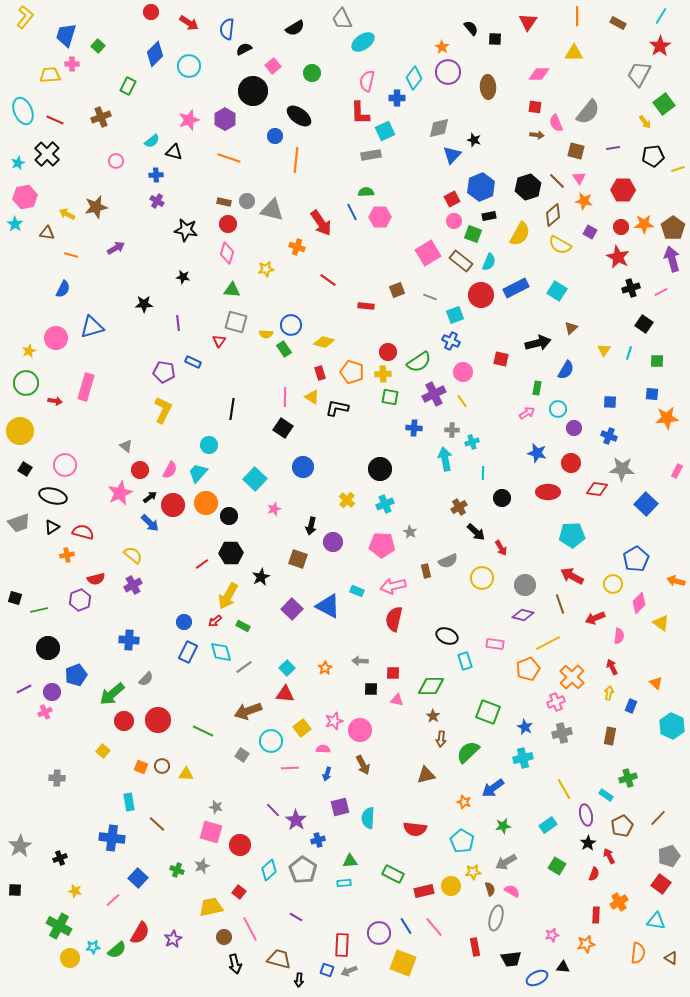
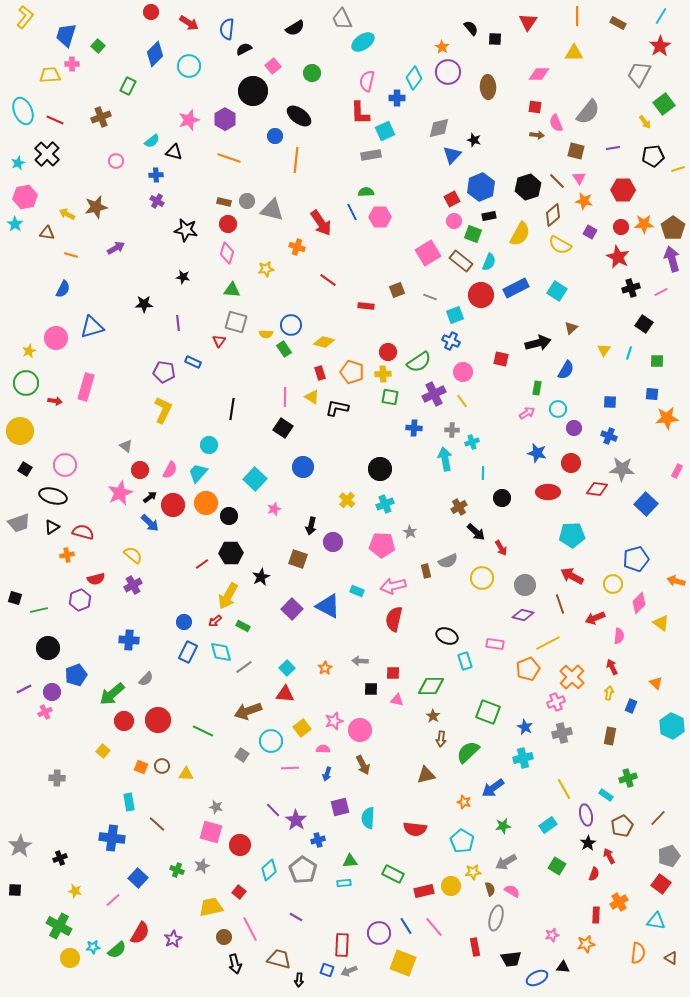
blue pentagon at (636, 559): rotated 15 degrees clockwise
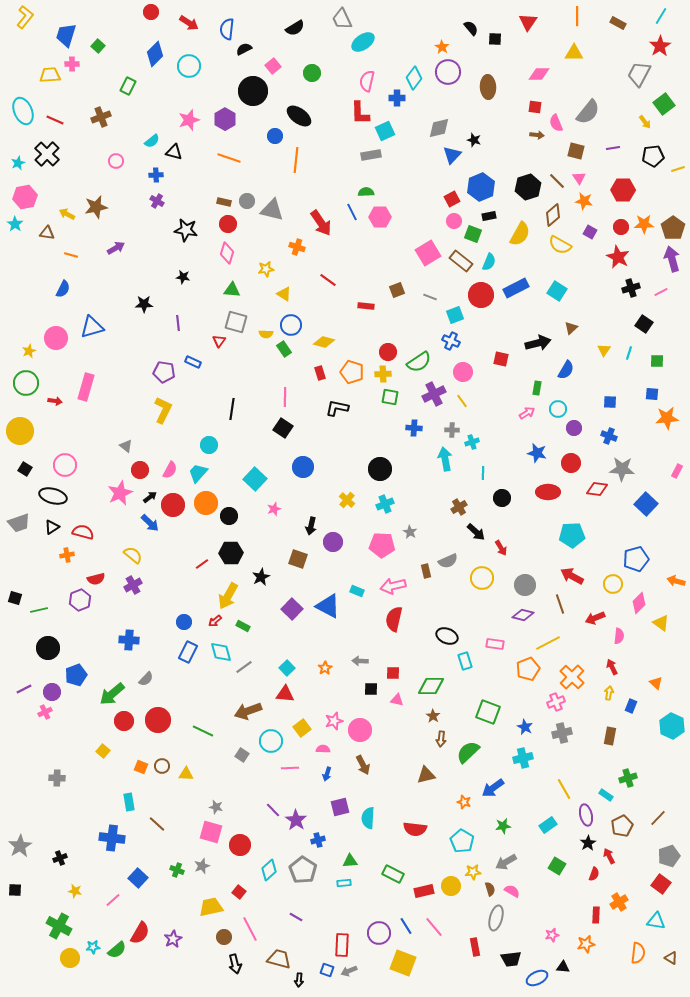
yellow triangle at (312, 397): moved 28 px left, 103 px up
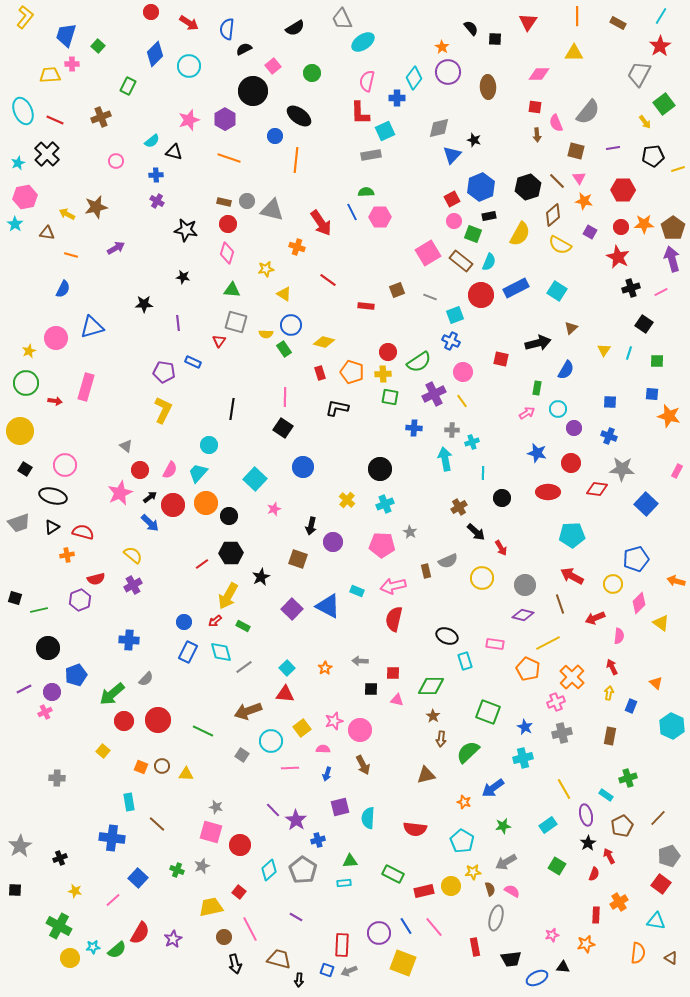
brown arrow at (537, 135): rotated 80 degrees clockwise
orange star at (667, 418): moved 2 px right, 2 px up; rotated 20 degrees clockwise
orange pentagon at (528, 669): rotated 25 degrees counterclockwise
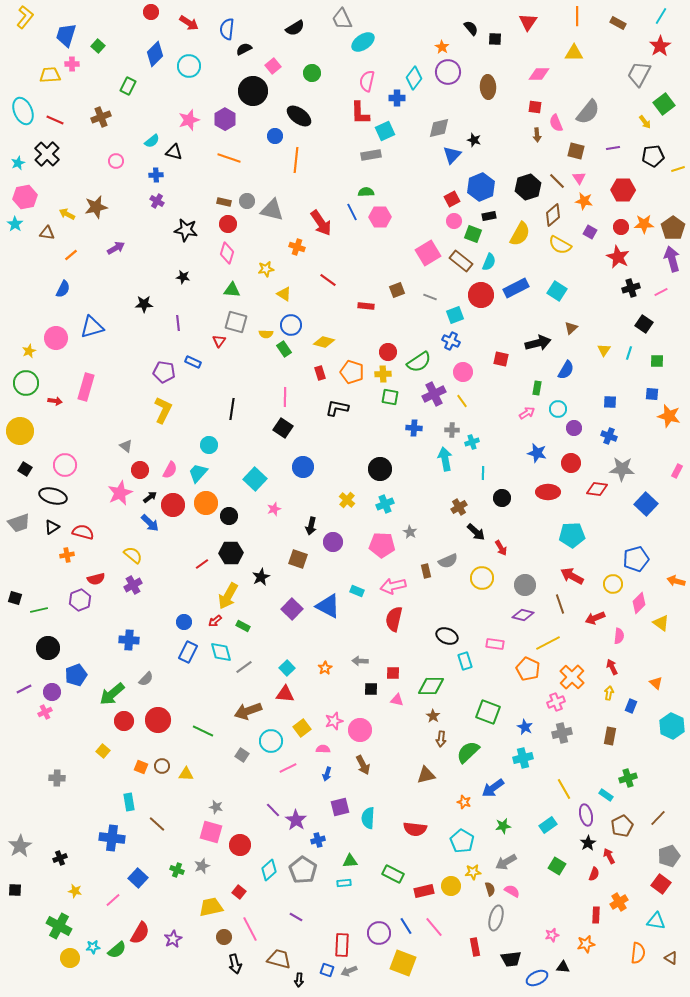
orange line at (71, 255): rotated 56 degrees counterclockwise
pink line at (290, 768): moved 2 px left; rotated 24 degrees counterclockwise
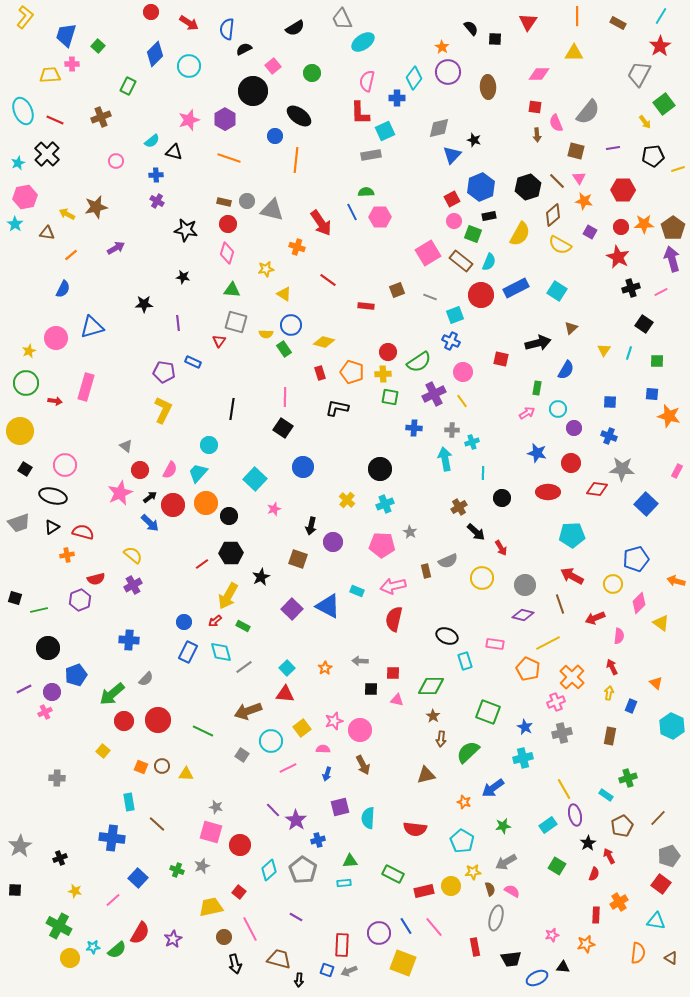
purple ellipse at (586, 815): moved 11 px left
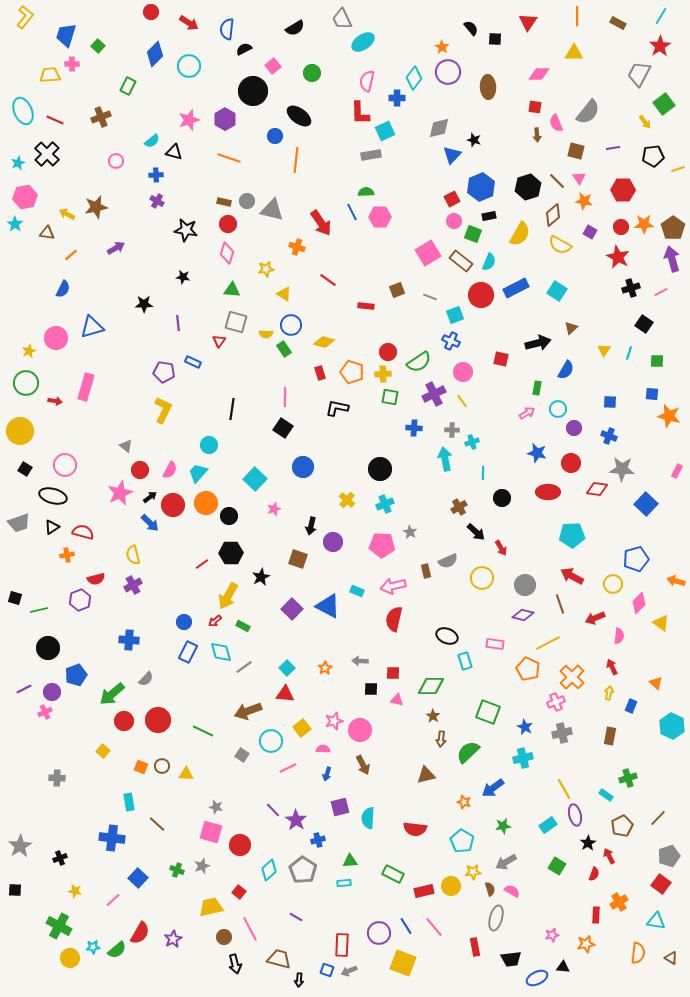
yellow semicircle at (133, 555): rotated 144 degrees counterclockwise
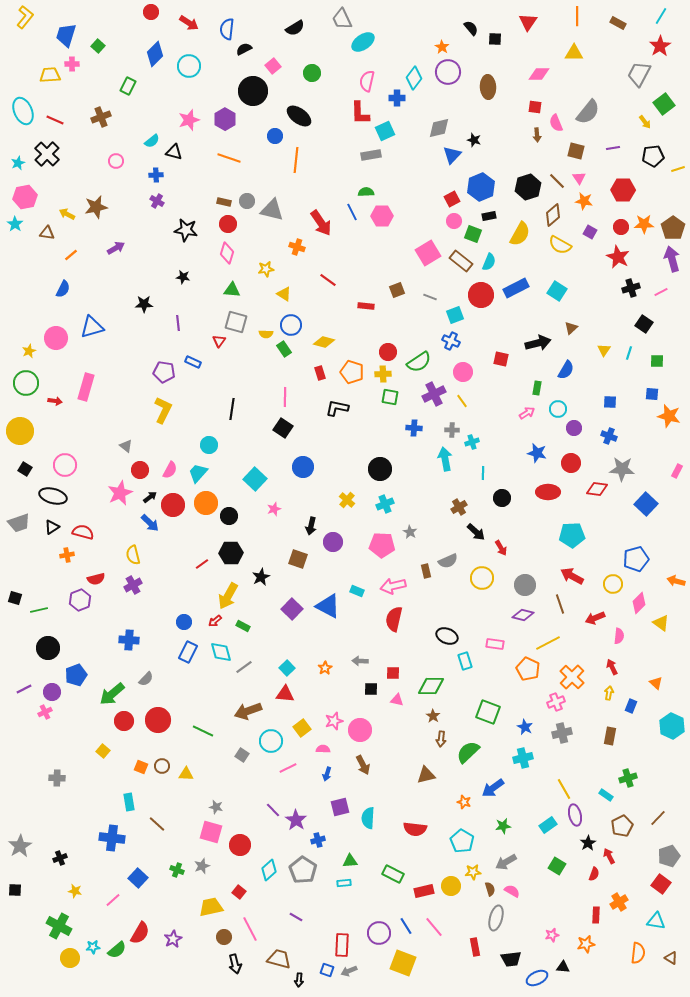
pink hexagon at (380, 217): moved 2 px right, 1 px up
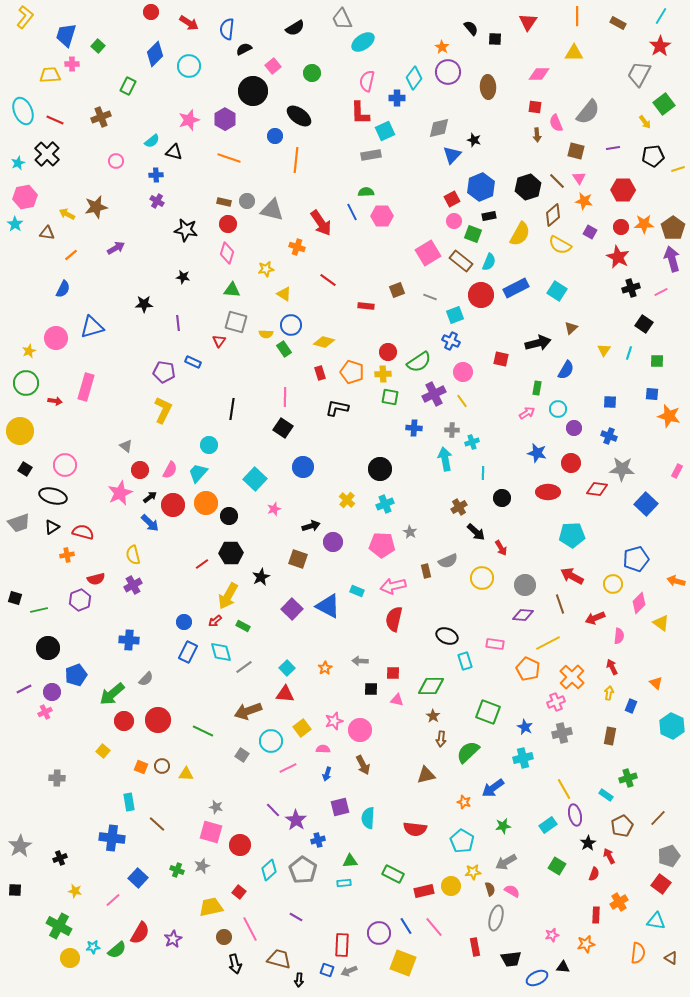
black arrow at (311, 526): rotated 120 degrees counterclockwise
purple diamond at (523, 615): rotated 10 degrees counterclockwise
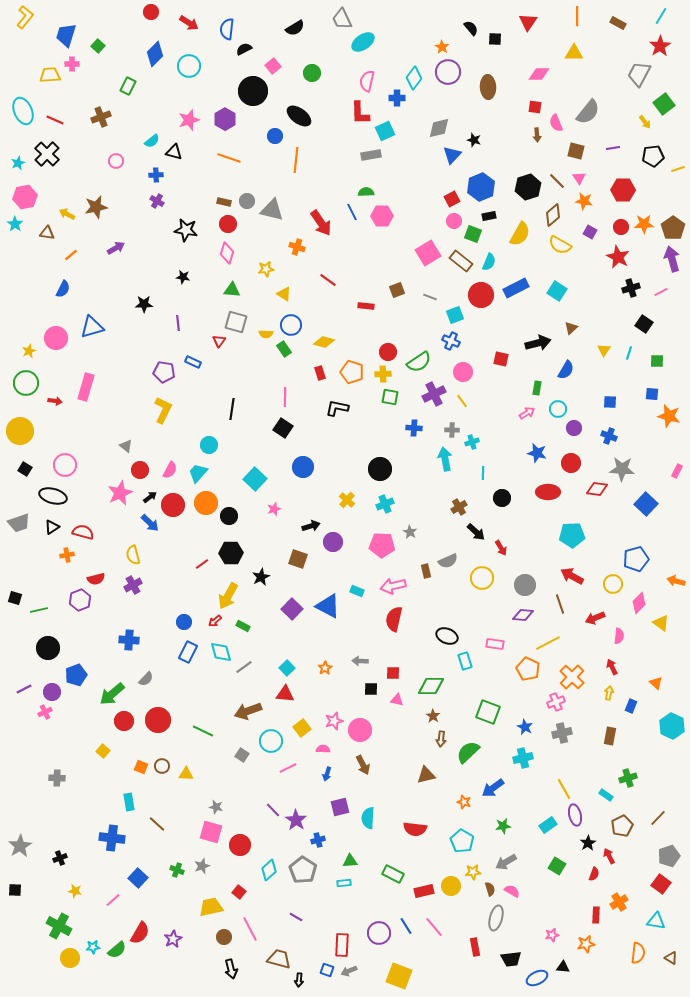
yellow square at (403, 963): moved 4 px left, 13 px down
black arrow at (235, 964): moved 4 px left, 5 px down
